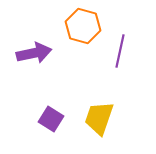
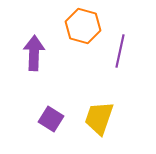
purple arrow: rotated 76 degrees counterclockwise
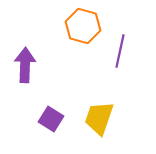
purple arrow: moved 9 px left, 12 px down
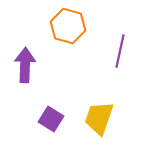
orange hexagon: moved 15 px left
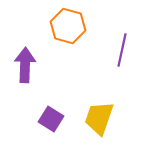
purple line: moved 2 px right, 1 px up
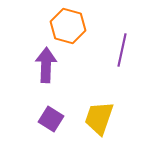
purple arrow: moved 21 px right
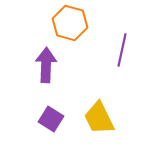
orange hexagon: moved 2 px right, 3 px up
yellow trapezoid: rotated 45 degrees counterclockwise
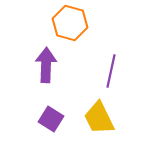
purple line: moved 11 px left, 21 px down
